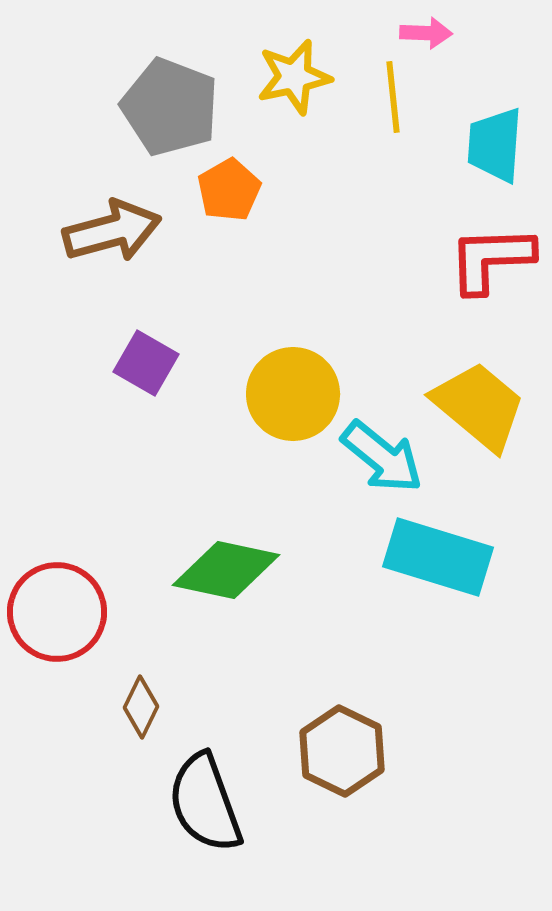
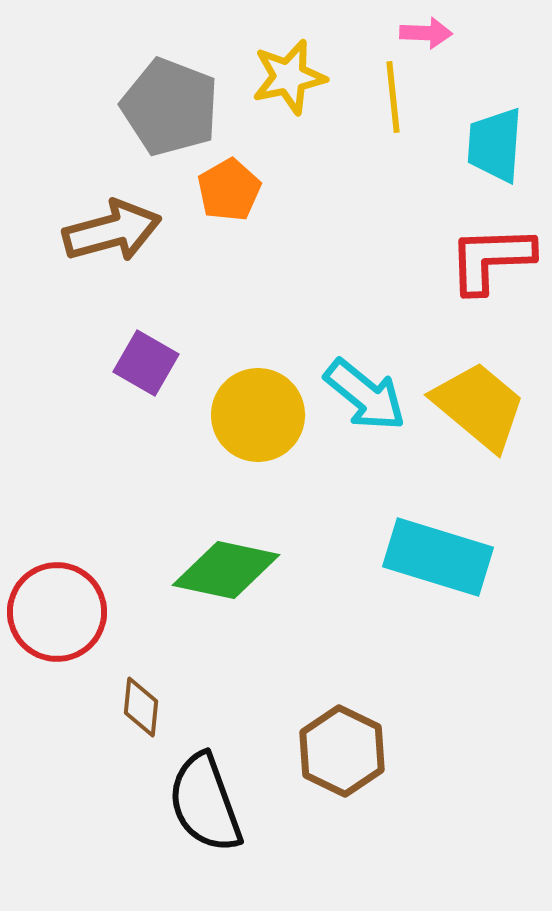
yellow star: moved 5 px left
yellow circle: moved 35 px left, 21 px down
cyan arrow: moved 17 px left, 62 px up
brown diamond: rotated 20 degrees counterclockwise
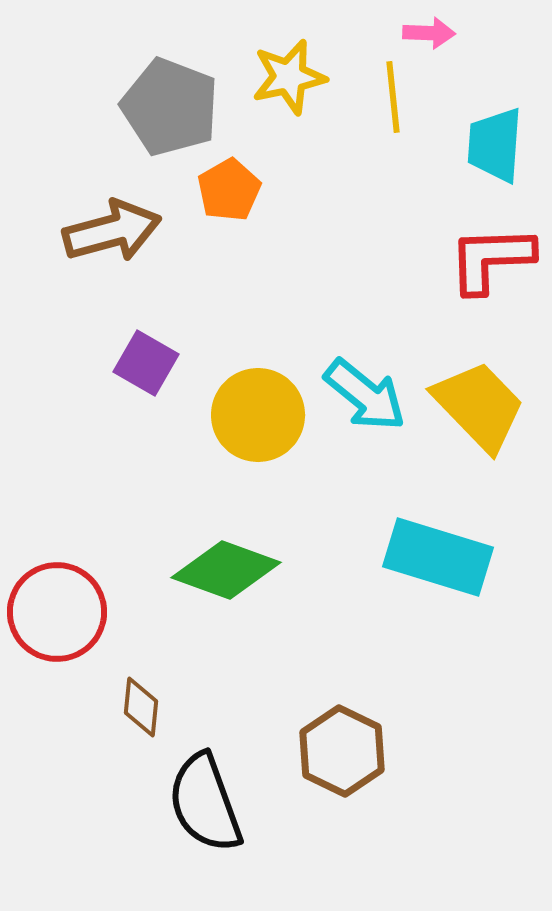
pink arrow: moved 3 px right
yellow trapezoid: rotated 6 degrees clockwise
green diamond: rotated 8 degrees clockwise
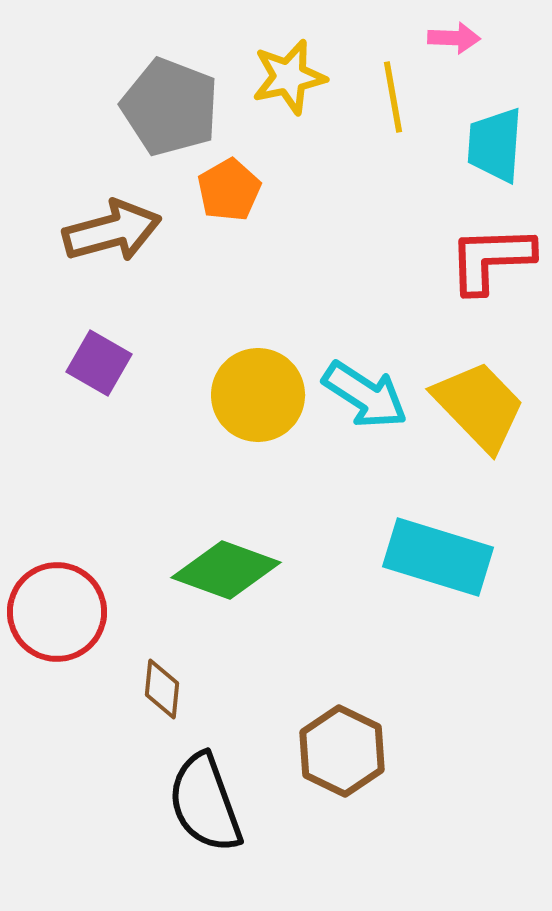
pink arrow: moved 25 px right, 5 px down
yellow line: rotated 4 degrees counterclockwise
purple square: moved 47 px left
cyan arrow: rotated 6 degrees counterclockwise
yellow circle: moved 20 px up
brown diamond: moved 21 px right, 18 px up
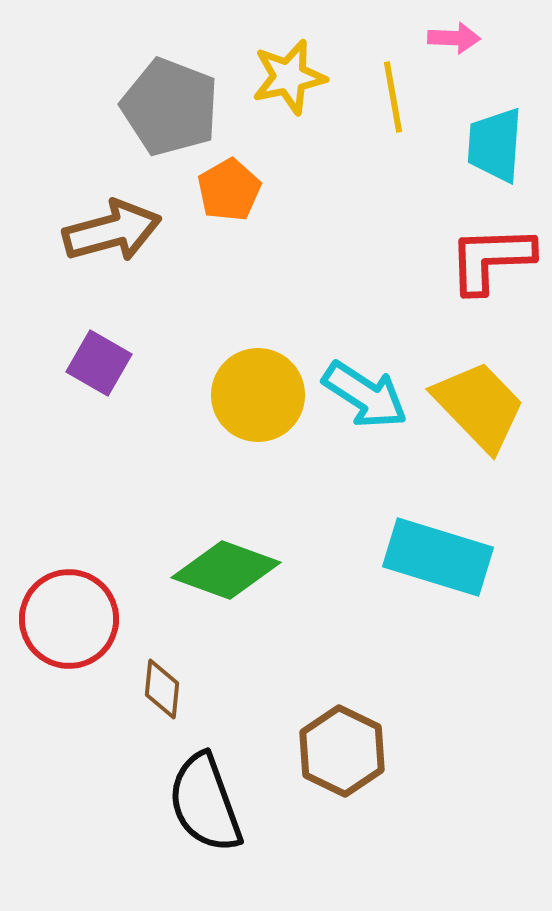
red circle: moved 12 px right, 7 px down
